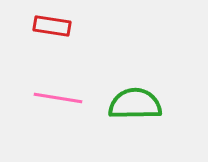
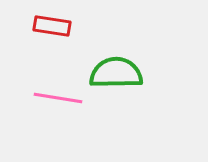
green semicircle: moved 19 px left, 31 px up
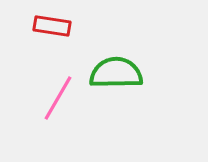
pink line: rotated 69 degrees counterclockwise
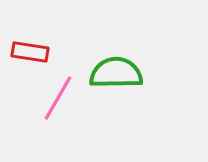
red rectangle: moved 22 px left, 26 px down
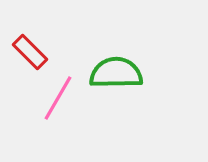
red rectangle: rotated 36 degrees clockwise
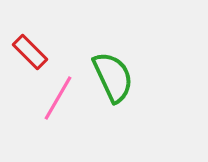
green semicircle: moved 3 px left, 4 px down; rotated 66 degrees clockwise
